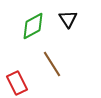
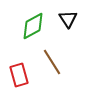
brown line: moved 2 px up
red rectangle: moved 2 px right, 8 px up; rotated 10 degrees clockwise
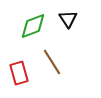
green diamond: rotated 8 degrees clockwise
red rectangle: moved 2 px up
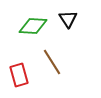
green diamond: rotated 24 degrees clockwise
red rectangle: moved 2 px down
